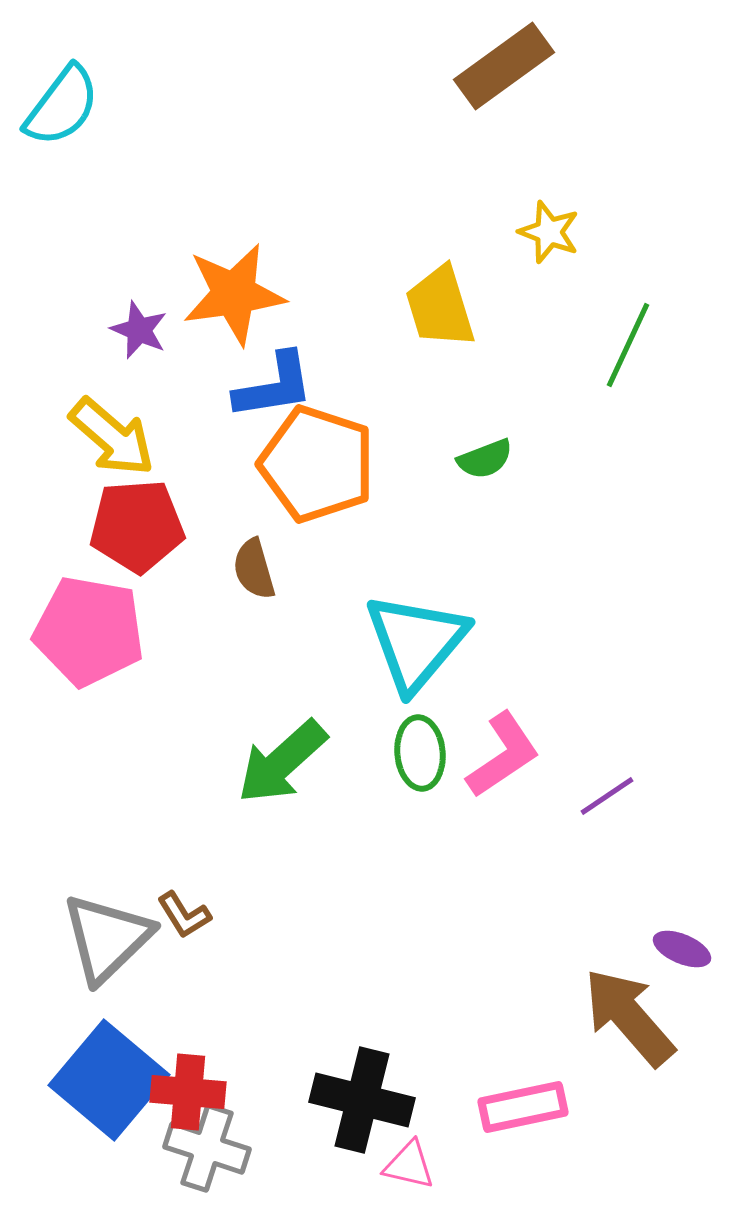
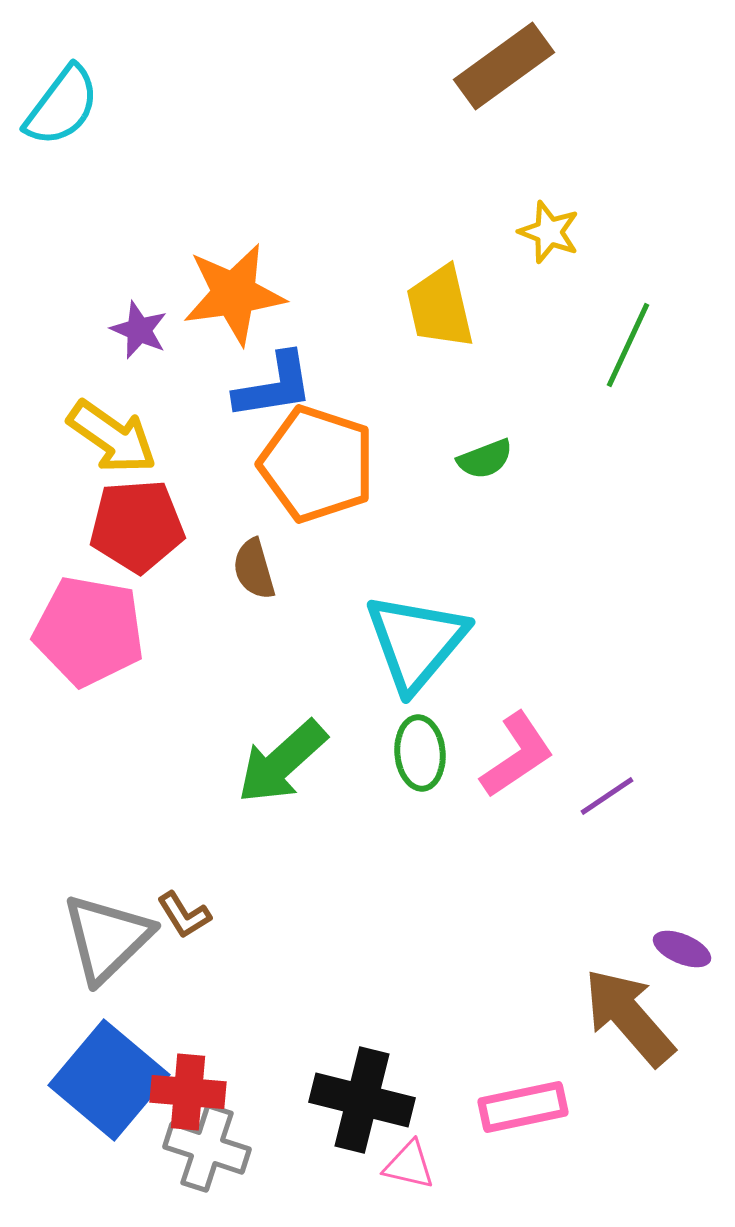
yellow trapezoid: rotated 4 degrees clockwise
yellow arrow: rotated 6 degrees counterclockwise
pink L-shape: moved 14 px right
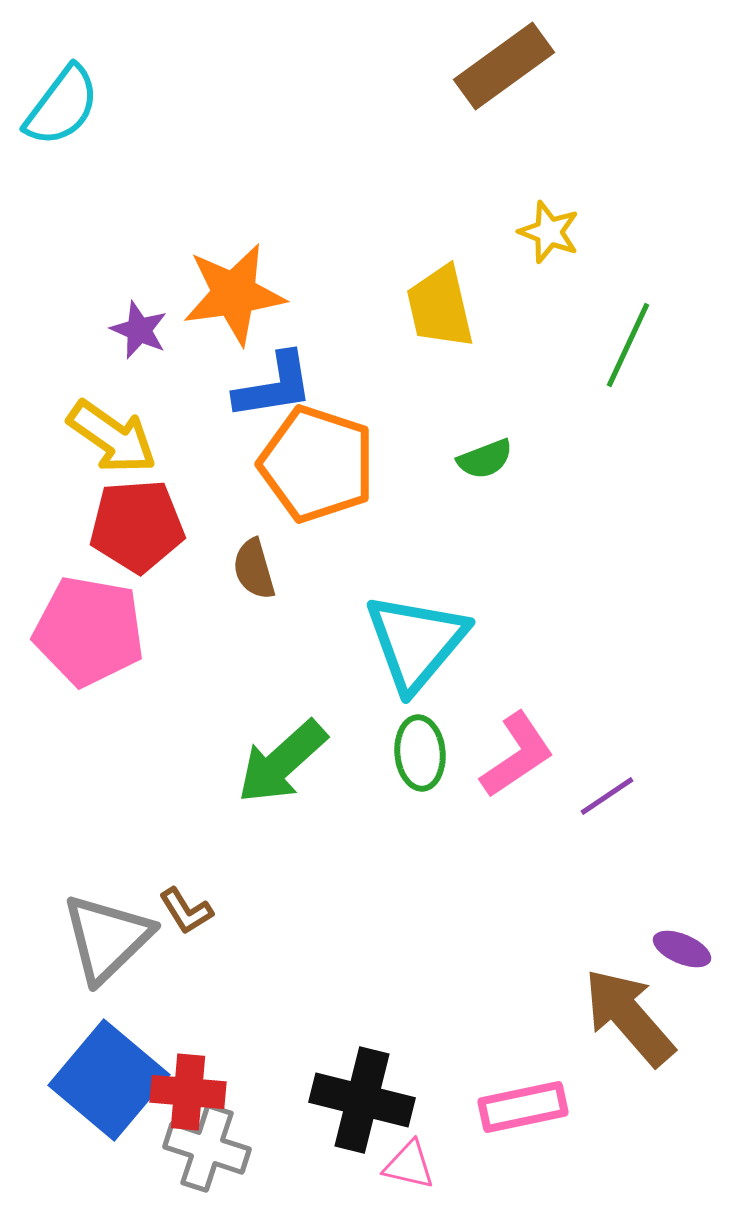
brown L-shape: moved 2 px right, 4 px up
